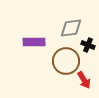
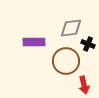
black cross: moved 1 px up
red arrow: moved 5 px down; rotated 18 degrees clockwise
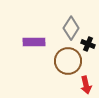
gray diamond: rotated 50 degrees counterclockwise
brown circle: moved 2 px right
red arrow: moved 2 px right
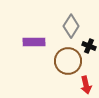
gray diamond: moved 2 px up
black cross: moved 1 px right, 2 px down
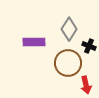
gray diamond: moved 2 px left, 3 px down
brown circle: moved 2 px down
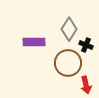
black cross: moved 3 px left, 1 px up
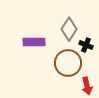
red arrow: moved 1 px right, 1 px down
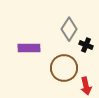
purple rectangle: moved 5 px left, 6 px down
brown circle: moved 4 px left, 5 px down
red arrow: moved 1 px left
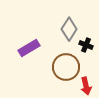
purple rectangle: rotated 30 degrees counterclockwise
brown circle: moved 2 px right, 1 px up
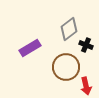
gray diamond: rotated 20 degrees clockwise
purple rectangle: moved 1 px right
